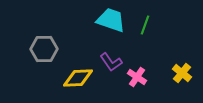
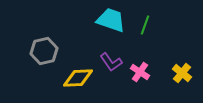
gray hexagon: moved 2 px down; rotated 12 degrees counterclockwise
pink cross: moved 3 px right, 5 px up
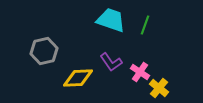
yellow cross: moved 23 px left, 15 px down
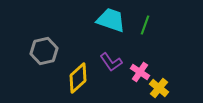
yellow diamond: rotated 40 degrees counterclockwise
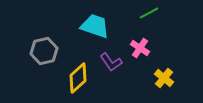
cyan trapezoid: moved 16 px left, 6 px down
green line: moved 4 px right, 12 px up; rotated 42 degrees clockwise
pink cross: moved 24 px up
yellow cross: moved 5 px right, 10 px up
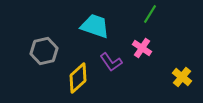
green line: moved 1 px right, 1 px down; rotated 30 degrees counterclockwise
pink cross: moved 2 px right
yellow cross: moved 18 px right, 1 px up
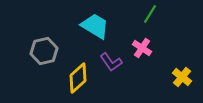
cyan trapezoid: rotated 12 degrees clockwise
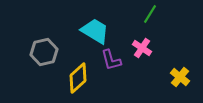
cyan trapezoid: moved 5 px down
gray hexagon: moved 1 px down
purple L-shape: moved 2 px up; rotated 20 degrees clockwise
yellow cross: moved 2 px left
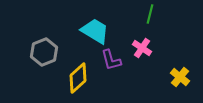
green line: rotated 18 degrees counterclockwise
gray hexagon: rotated 8 degrees counterclockwise
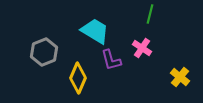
yellow diamond: rotated 24 degrees counterclockwise
